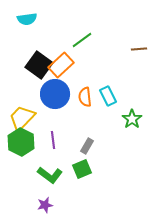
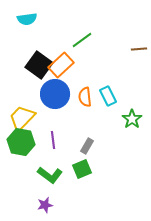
green hexagon: rotated 16 degrees counterclockwise
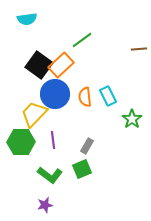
yellow trapezoid: moved 12 px right, 4 px up
green hexagon: rotated 12 degrees counterclockwise
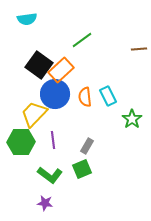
orange rectangle: moved 5 px down
purple star: moved 2 px up; rotated 21 degrees clockwise
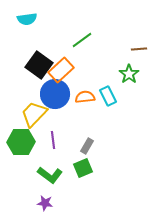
orange semicircle: rotated 90 degrees clockwise
green star: moved 3 px left, 45 px up
green square: moved 1 px right, 1 px up
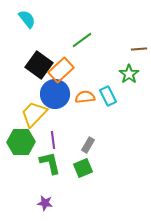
cyan semicircle: rotated 120 degrees counterclockwise
gray rectangle: moved 1 px right, 1 px up
green L-shape: moved 12 px up; rotated 140 degrees counterclockwise
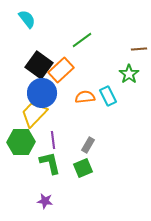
blue circle: moved 13 px left, 1 px up
purple star: moved 2 px up
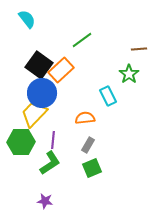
orange semicircle: moved 21 px down
purple line: rotated 12 degrees clockwise
green L-shape: rotated 70 degrees clockwise
green square: moved 9 px right
